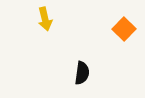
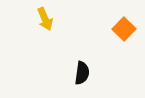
yellow arrow: rotated 10 degrees counterclockwise
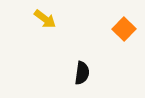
yellow arrow: rotated 30 degrees counterclockwise
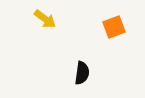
orange square: moved 10 px left, 2 px up; rotated 25 degrees clockwise
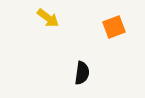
yellow arrow: moved 3 px right, 1 px up
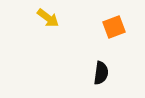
black semicircle: moved 19 px right
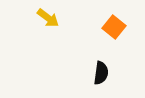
orange square: rotated 30 degrees counterclockwise
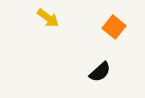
black semicircle: moved 1 px left, 1 px up; rotated 40 degrees clockwise
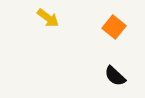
black semicircle: moved 15 px right, 4 px down; rotated 85 degrees clockwise
